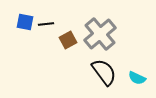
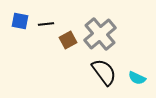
blue square: moved 5 px left, 1 px up
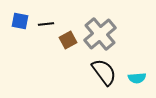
cyan semicircle: rotated 30 degrees counterclockwise
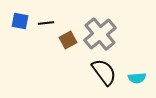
black line: moved 1 px up
